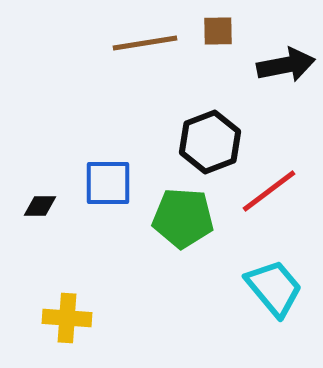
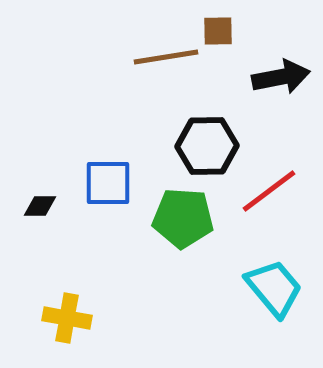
brown line: moved 21 px right, 14 px down
black arrow: moved 5 px left, 12 px down
black hexagon: moved 3 px left, 4 px down; rotated 20 degrees clockwise
yellow cross: rotated 6 degrees clockwise
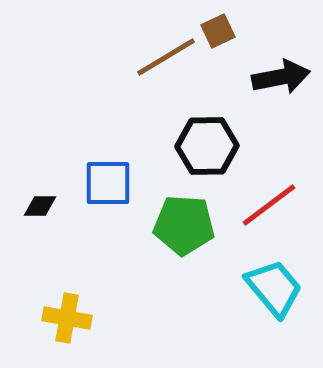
brown square: rotated 24 degrees counterclockwise
brown line: rotated 22 degrees counterclockwise
red line: moved 14 px down
green pentagon: moved 1 px right, 7 px down
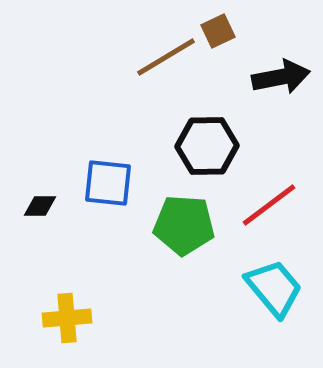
blue square: rotated 6 degrees clockwise
yellow cross: rotated 15 degrees counterclockwise
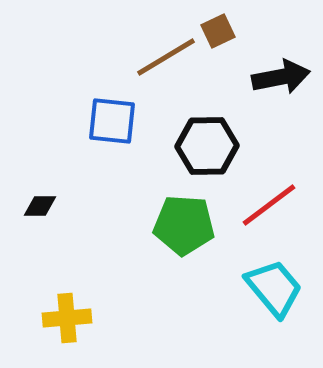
blue square: moved 4 px right, 62 px up
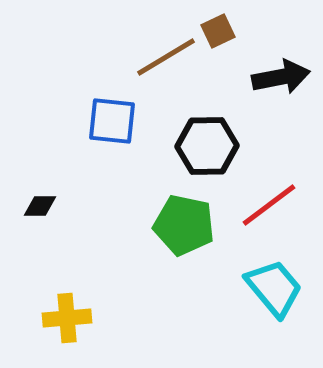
green pentagon: rotated 8 degrees clockwise
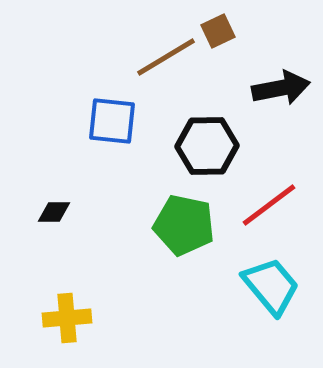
black arrow: moved 11 px down
black diamond: moved 14 px right, 6 px down
cyan trapezoid: moved 3 px left, 2 px up
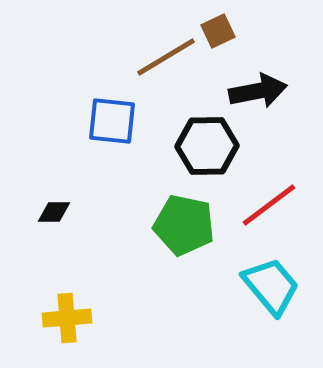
black arrow: moved 23 px left, 3 px down
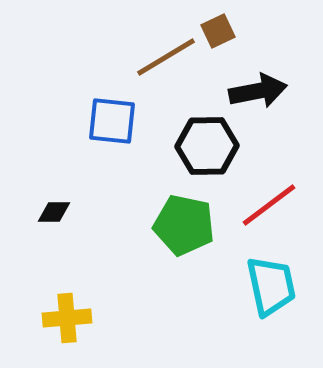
cyan trapezoid: rotated 28 degrees clockwise
